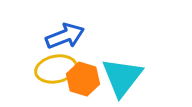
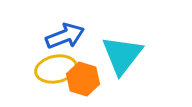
cyan triangle: moved 22 px up
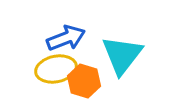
blue arrow: moved 1 px right, 2 px down
orange hexagon: moved 1 px right, 2 px down
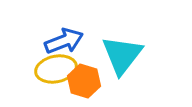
blue arrow: moved 2 px left, 3 px down
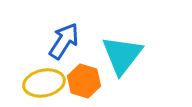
blue arrow: rotated 36 degrees counterclockwise
yellow ellipse: moved 12 px left, 14 px down
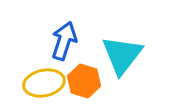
blue arrow: rotated 15 degrees counterclockwise
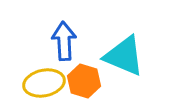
blue arrow: rotated 21 degrees counterclockwise
cyan triangle: moved 2 px right, 1 px down; rotated 45 degrees counterclockwise
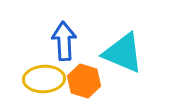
cyan triangle: moved 1 px left, 3 px up
yellow ellipse: moved 4 px up; rotated 9 degrees clockwise
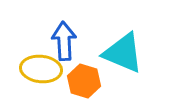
yellow ellipse: moved 3 px left, 10 px up; rotated 9 degrees clockwise
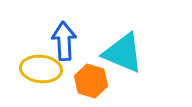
orange hexagon: moved 7 px right
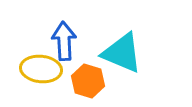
cyan triangle: moved 1 px left
orange hexagon: moved 3 px left
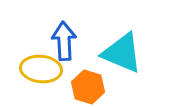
orange hexagon: moved 6 px down
